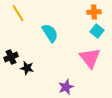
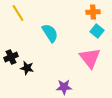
orange cross: moved 1 px left
purple star: moved 2 px left; rotated 21 degrees clockwise
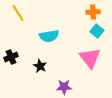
cyan semicircle: moved 1 px left, 3 px down; rotated 114 degrees clockwise
black star: moved 13 px right, 2 px up; rotated 16 degrees clockwise
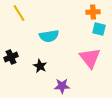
yellow line: moved 1 px right
cyan square: moved 2 px right, 2 px up; rotated 24 degrees counterclockwise
purple star: moved 2 px left, 1 px up
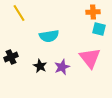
purple star: moved 19 px up; rotated 21 degrees counterclockwise
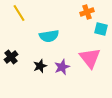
orange cross: moved 6 px left; rotated 16 degrees counterclockwise
cyan square: moved 2 px right
black cross: rotated 16 degrees counterclockwise
black star: rotated 24 degrees clockwise
